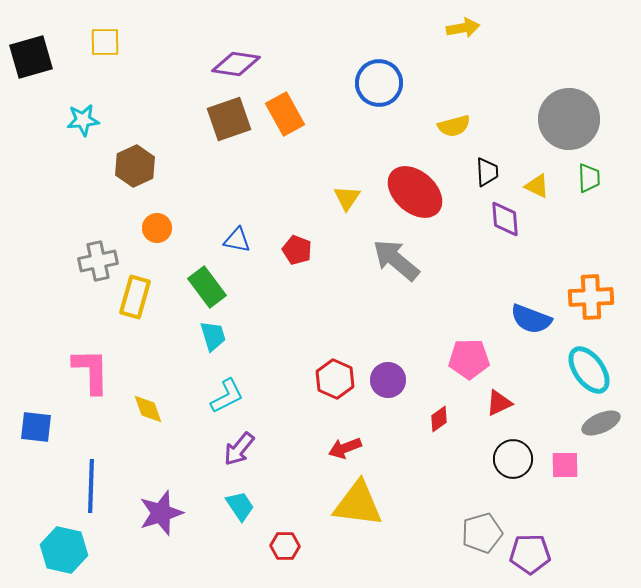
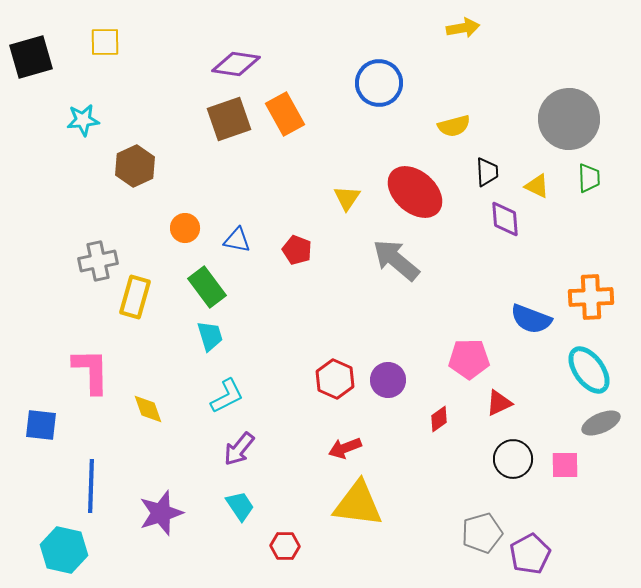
orange circle at (157, 228): moved 28 px right
cyan trapezoid at (213, 336): moved 3 px left
blue square at (36, 427): moved 5 px right, 2 px up
purple pentagon at (530, 554): rotated 27 degrees counterclockwise
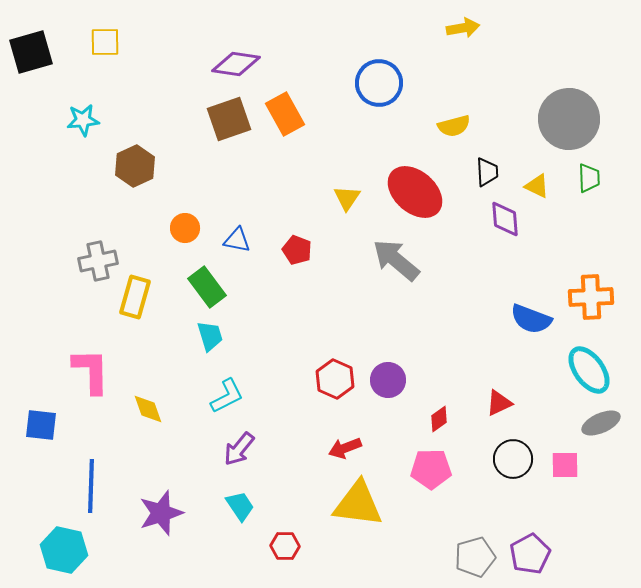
black square at (31, 57): moved 5 px up
pink pentagon at (469, 359): moved 38 px left, 110 px down
gray pentagon at (482, 533): moved 7 px left, 24 px down
